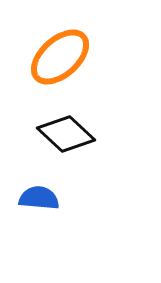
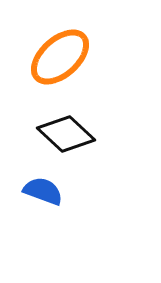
blue semicircle: moved 4 px right, 7 px up; rotated 15 degrees clockwise
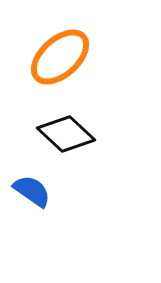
blue semicircle: moved 11 px left; rotated 15 degrees clockwise
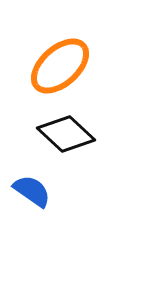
orange ellipse: moved 9 px down
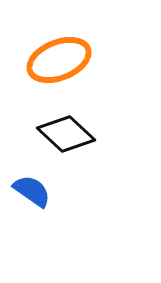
orange ellipse: moved 1 px left, 6 px up; rotated 20 degrees clockwise
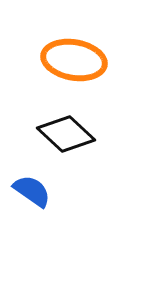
orange ellipse: moved 15 px right; rotated 32 degrees clockwise
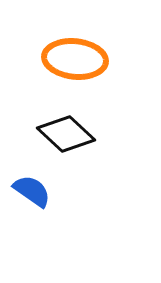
orange ellipse: moved 1 px right, 1 px up; rotated 4 degrees counterclockwise
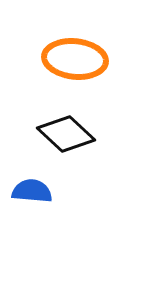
blue semicircle: rotated 30 degrees counterclockwise
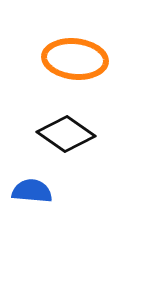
black diamond: rotated 8 degrees counterclockwise
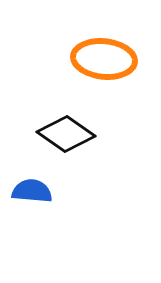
orange ellipse: moved 29 px right
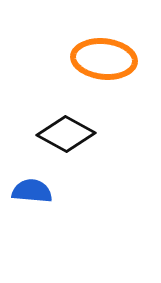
black diamond: rotated 6 degrees counterclockwise
